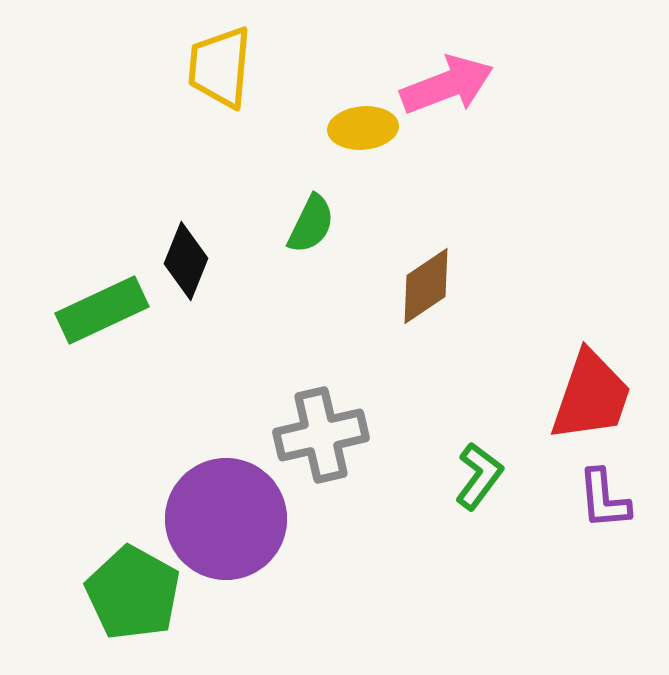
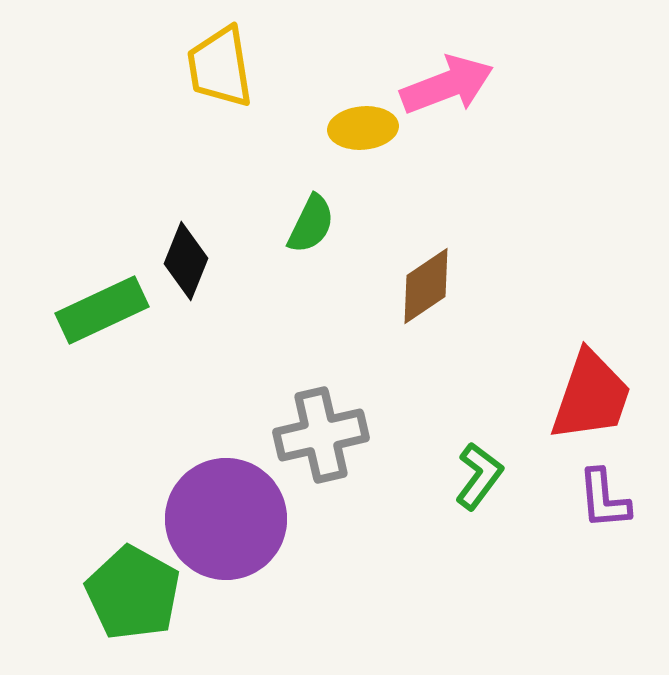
yellow trapezoid: rotated 14 degrees counterclockwise
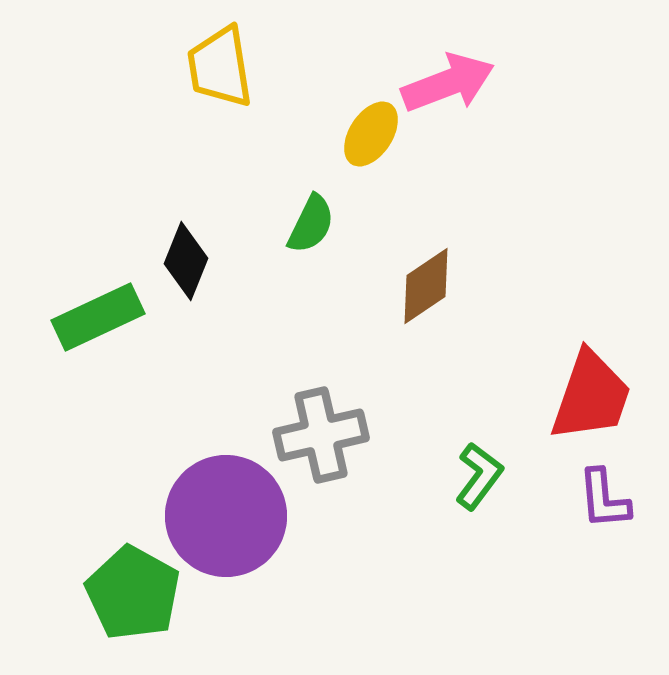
pink arrow: moved 1 px right, 2 px up
yellow ellipse: moved 8 px right, 6 px down; rotated 52 degrees counterclockwise
green rectangle: moved 4 px left, 7 px down
purple circle: moved 3 px up
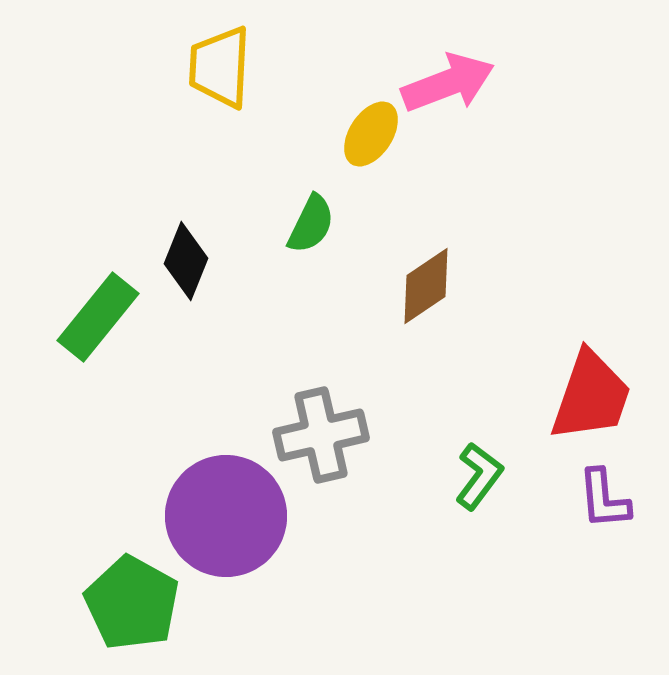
yellow trapezoid: rotated 12 degrees clockwise
green rectangle: rotated 26 degrees counterclockwise
green pentagon: moved 1 px left, 10 px down
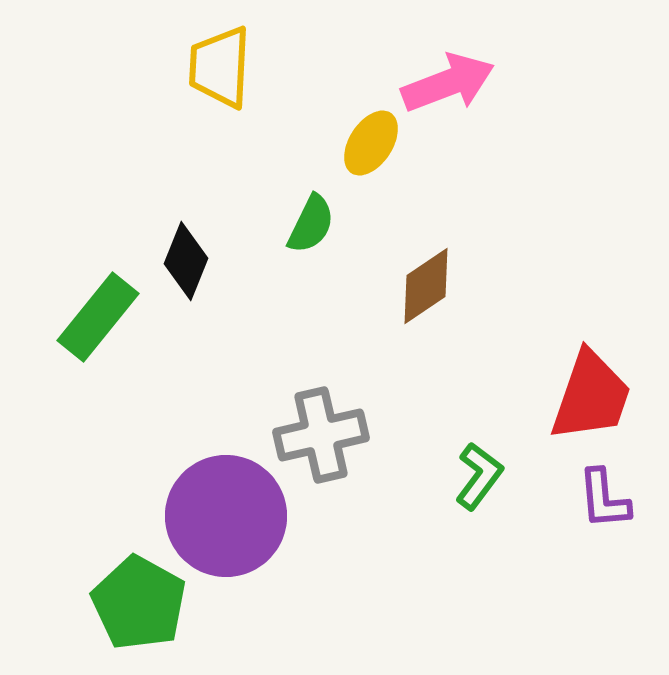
yellow ellipse: moved 9 px down
green pentagon: moved 7 px right
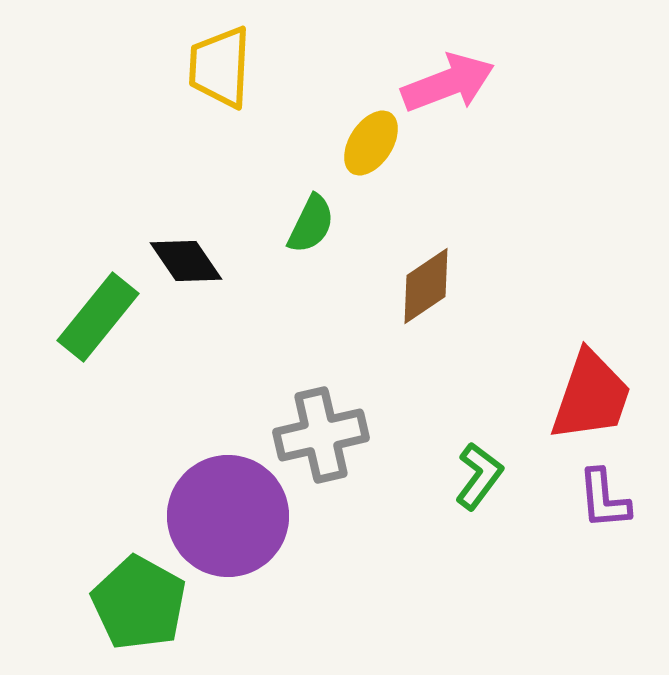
black diamond: rotated 56 degrees counterclockwise
purple circle: moved 2 px right
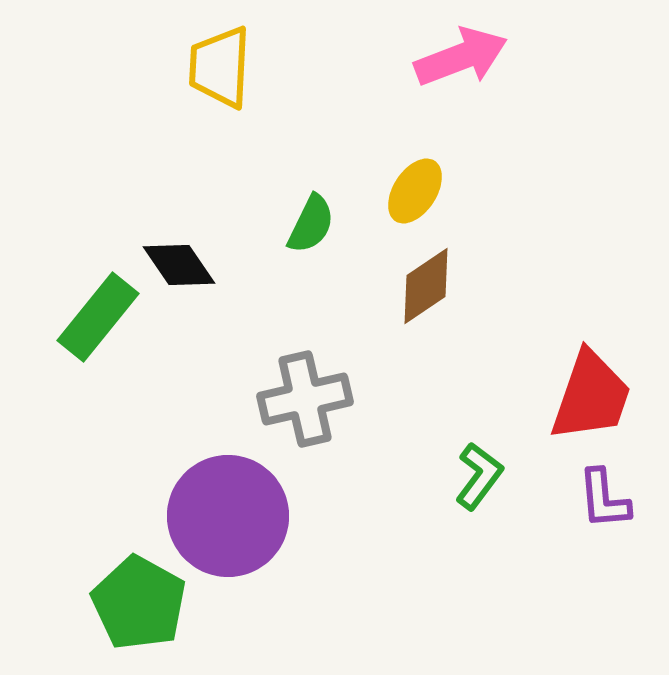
pink arrow: moved 13 px right, 26 px up
yellow ellipse: moved 44 px right, 48 px down
black diamond: moved 7 px left, 4 px down
gray cross: moved 16 px left, 36 px up
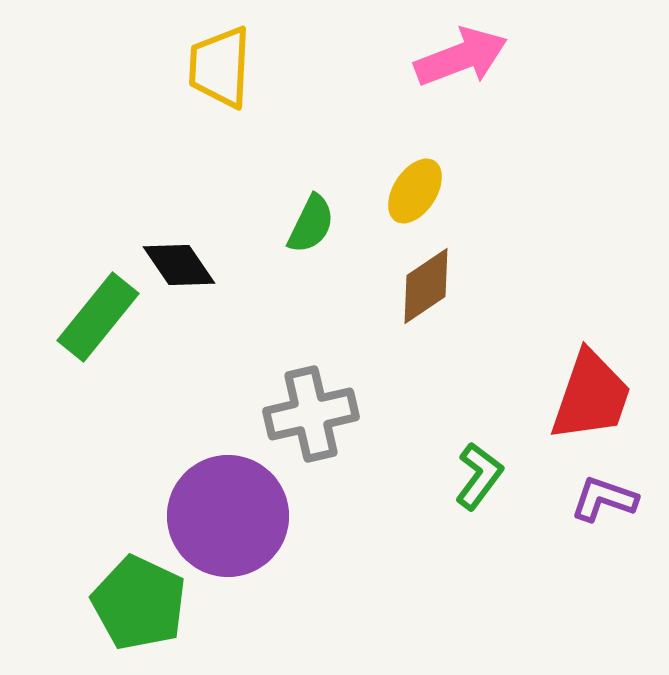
gray cross: moved 6 px right, 15 px down
purple L-shape: rotated 114 degrees clockwise
green pentagon: rotated 4 degrees counterclockwise
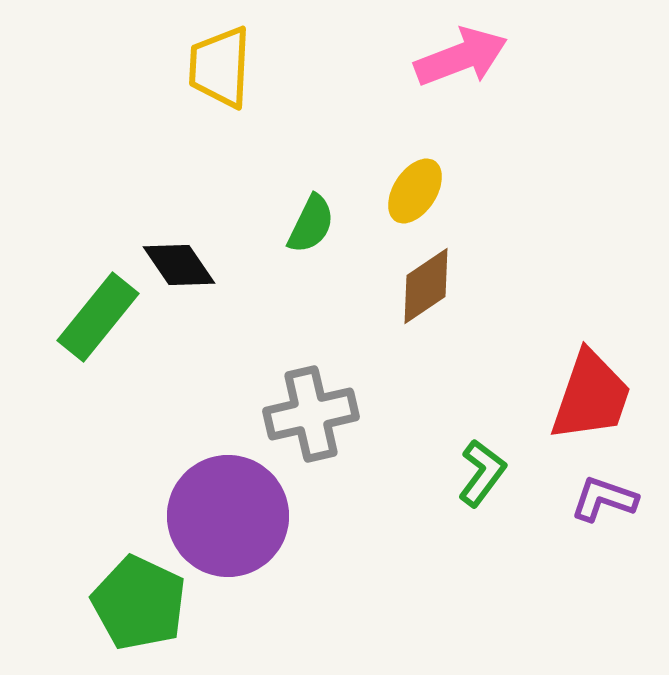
green L-shape: moved 3 px right, 3 px up
